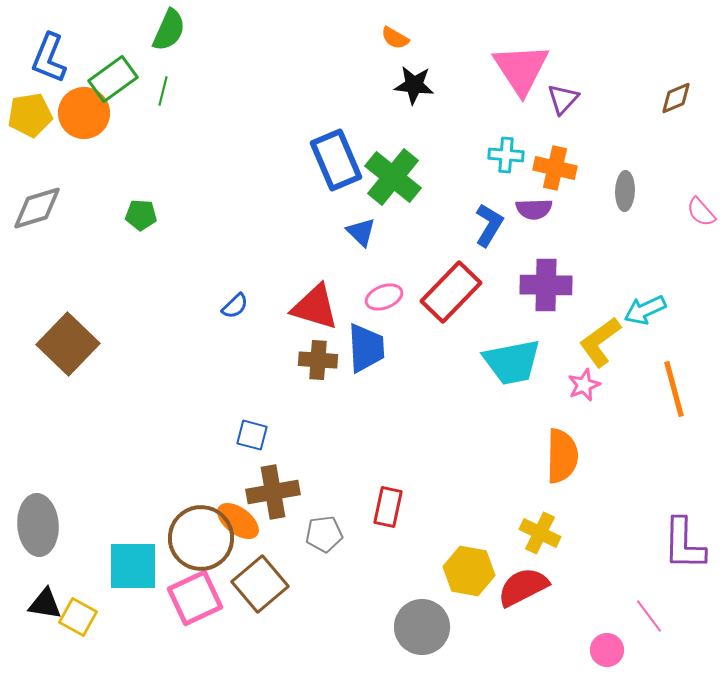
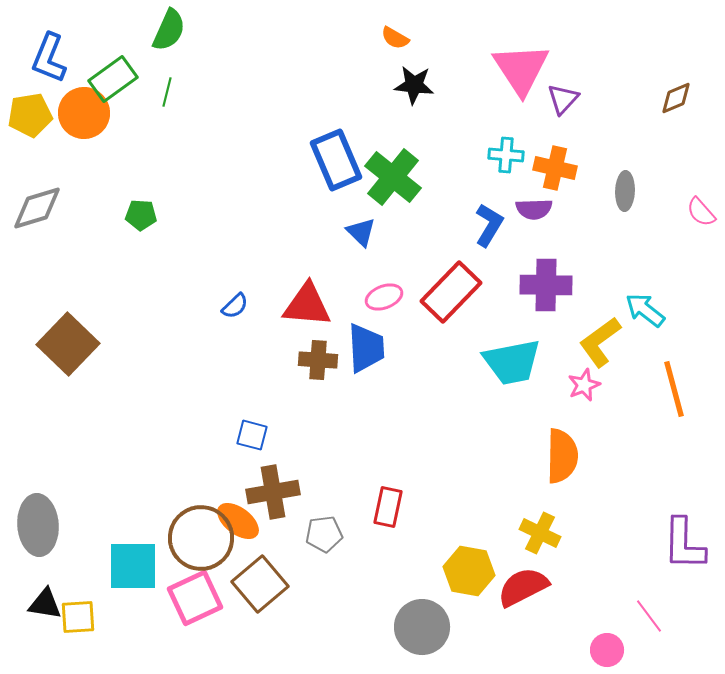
green line at (163, 91): moved 4 px right, 1 px down
red triangle at (315, 307): moved 8 px left, 2 px up; rotated 12 degrees counterclockwise
cyan arrow at (645, 310): rotated 63 degrees clockwise
yellow square at (78, 617): rotated 33 degrees counterclockwise
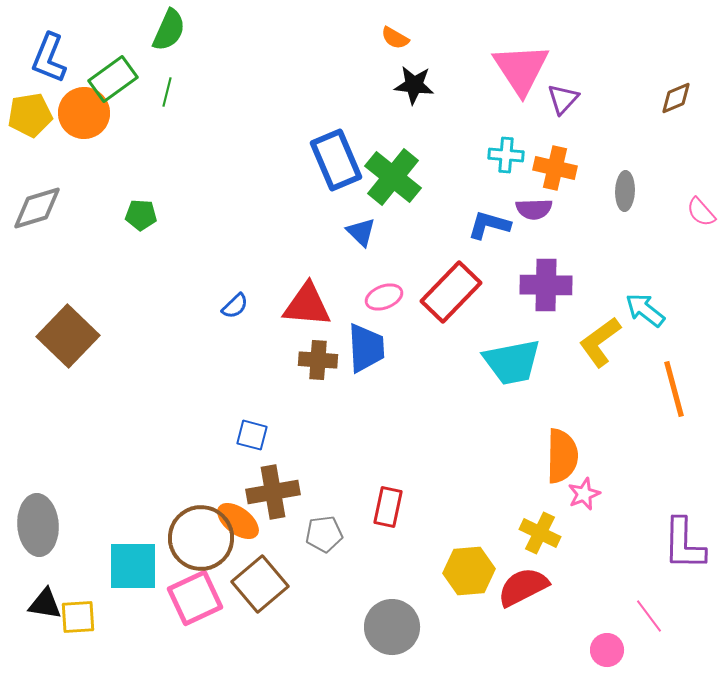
blue L-shape at (489, 225): rotated 105 degrees counterclockwise
brown square at (68, 344): moved 8 px up
pink star at (584, 385): moved 109 px down
yellow hexagon at (469, 571): rotated 15 degrees counterclockwise
gray circle at (422, 627): moved 30 px left
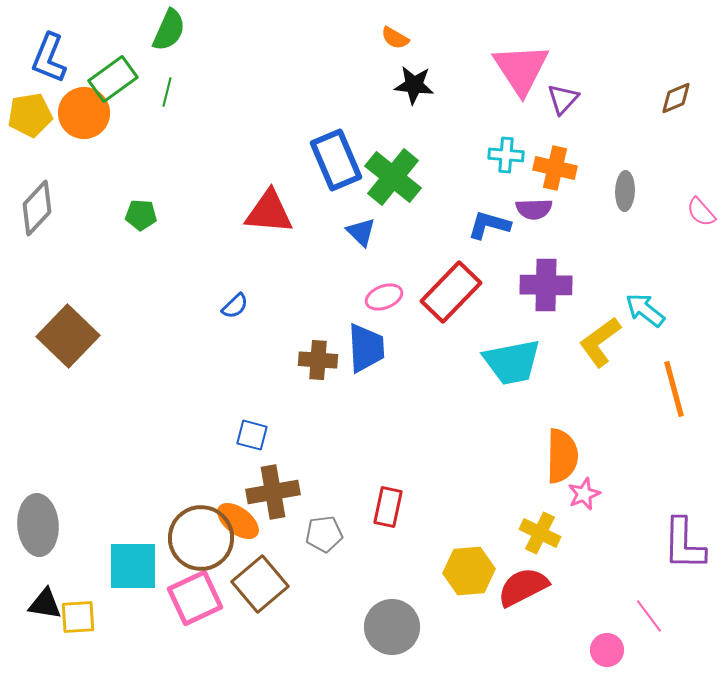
gray diamond at (37, 208): rotated 30 degrees counterclockwise
red triangle at (307, 305): moved 38 px left, 93 px up
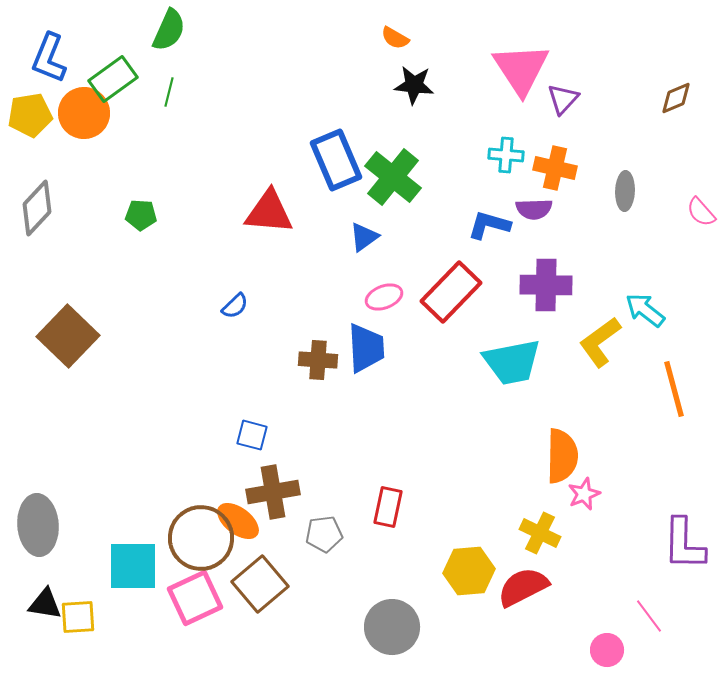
green line at (167, 92): moved 2 px right
blue triangle at (361, 232): moved 3 px right, 5 px down; rotated 40 degrees clockwise
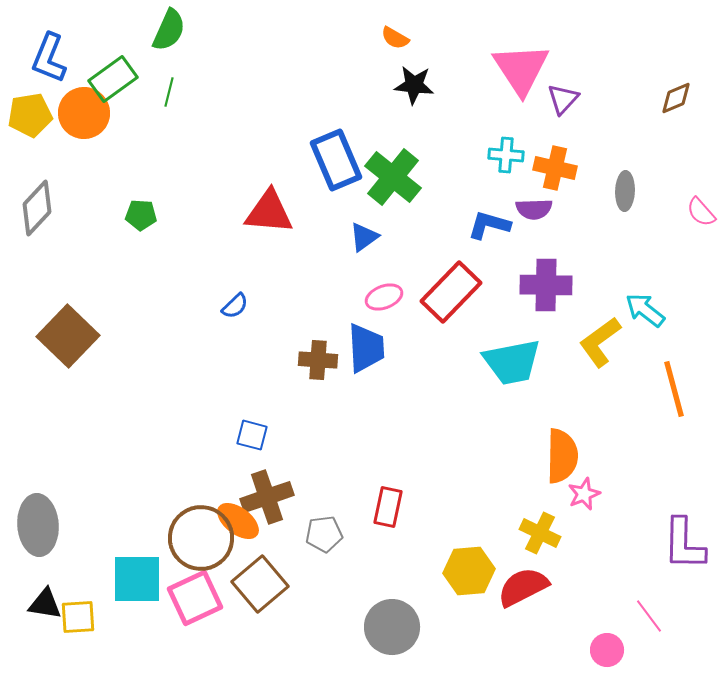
brown cross at (273, 492): moved 6 px left, 5 px down; rotated 9 degrees counterclockwise
cyan square at (133, 566): moved 4 px right, 13 px down
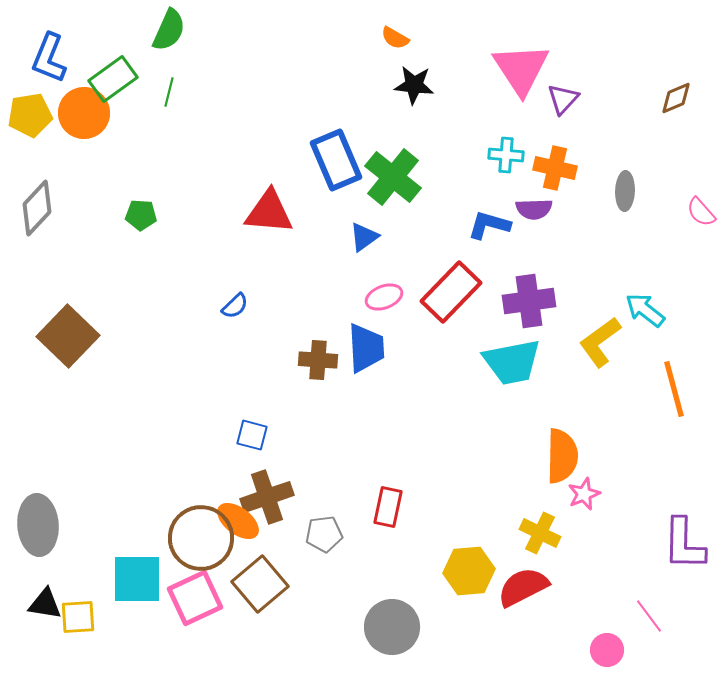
purple cross at (546, 285): moved 17 px left, 16 px down; rotated 9 degrees counterclockwise
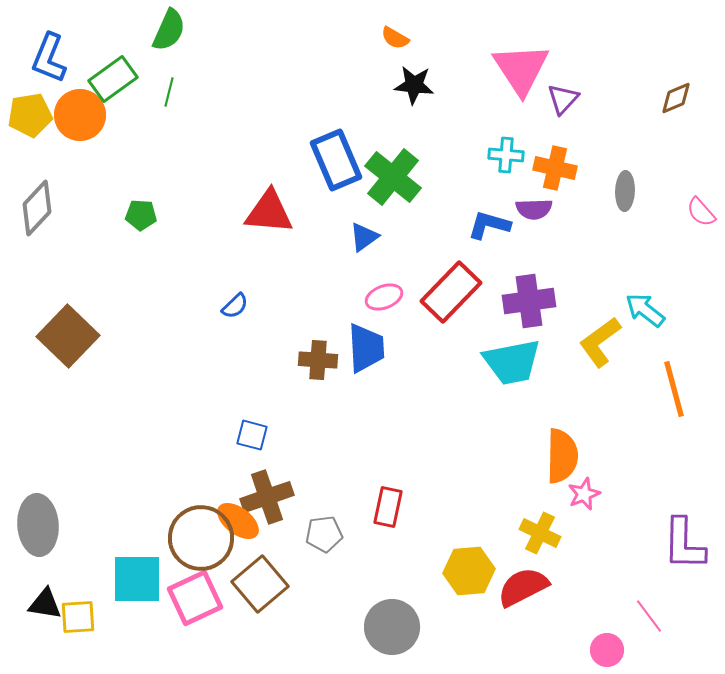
orange circle at (84, 113): moved 4 px left, 2 px down
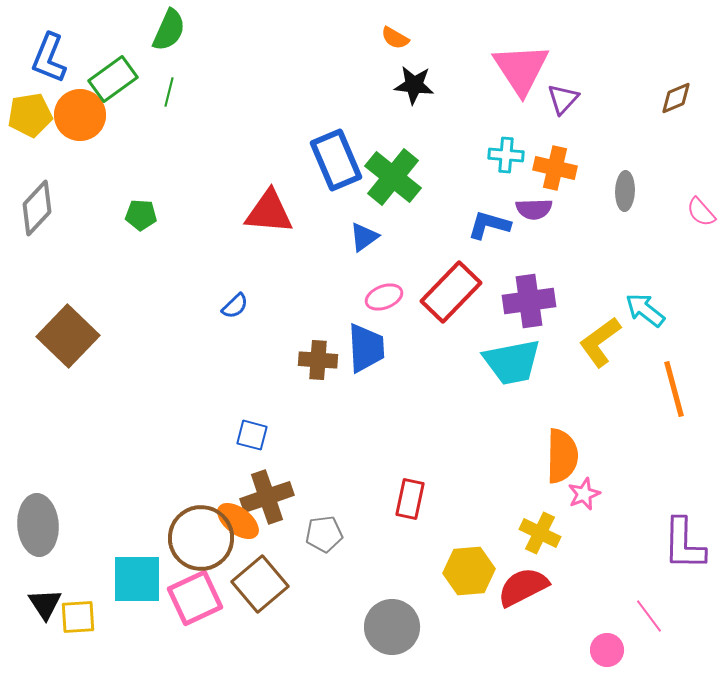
red rectangle at (388, 507): moved 22 px right, 8 px up
black triangle at (45, 604): rotated 48 degrees clockwise
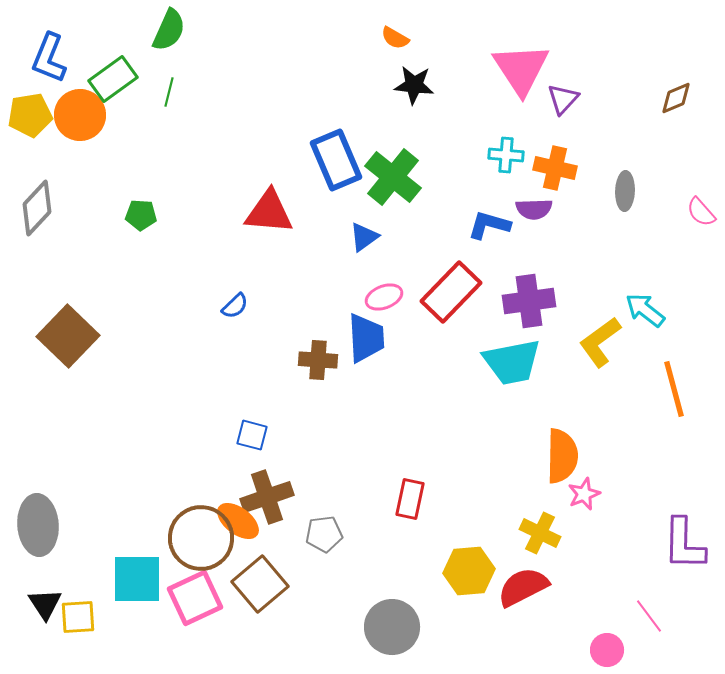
blue trapezoid at (366, 348): moved 10 px up
